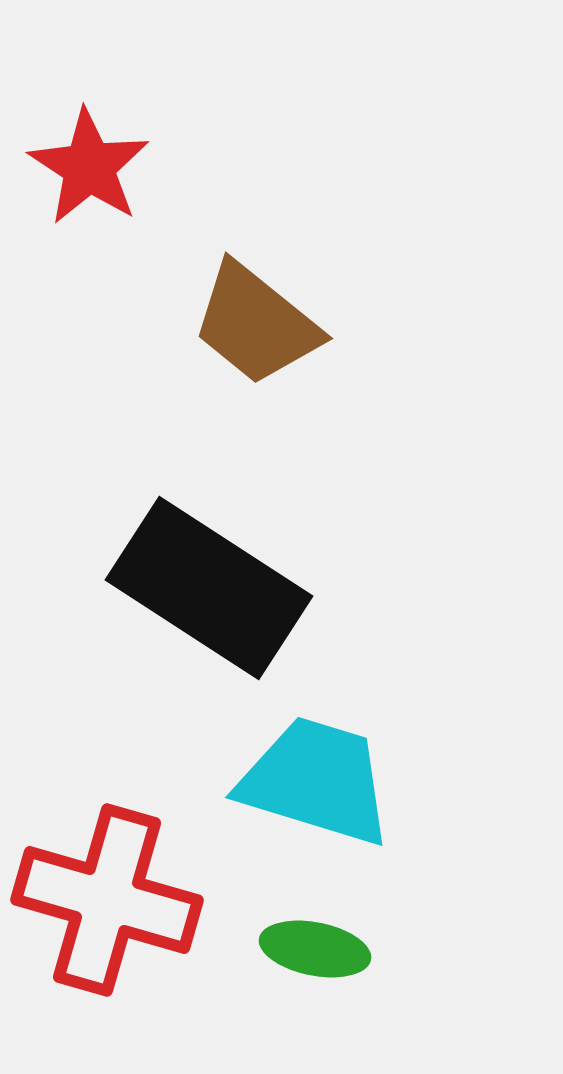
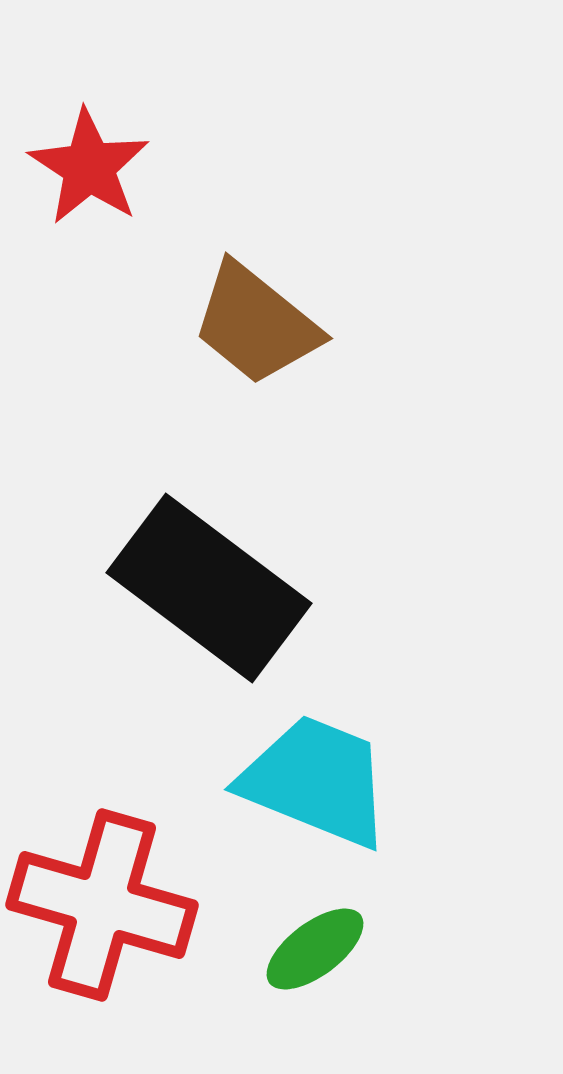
black rectangle: rotated 4 degrees clockwise
cyan trapezoid: rotated 5 degrees clockwise
red cross: moved 5 px left, 5 px down
green ellipse: rotated 48 degrees counterclockwise
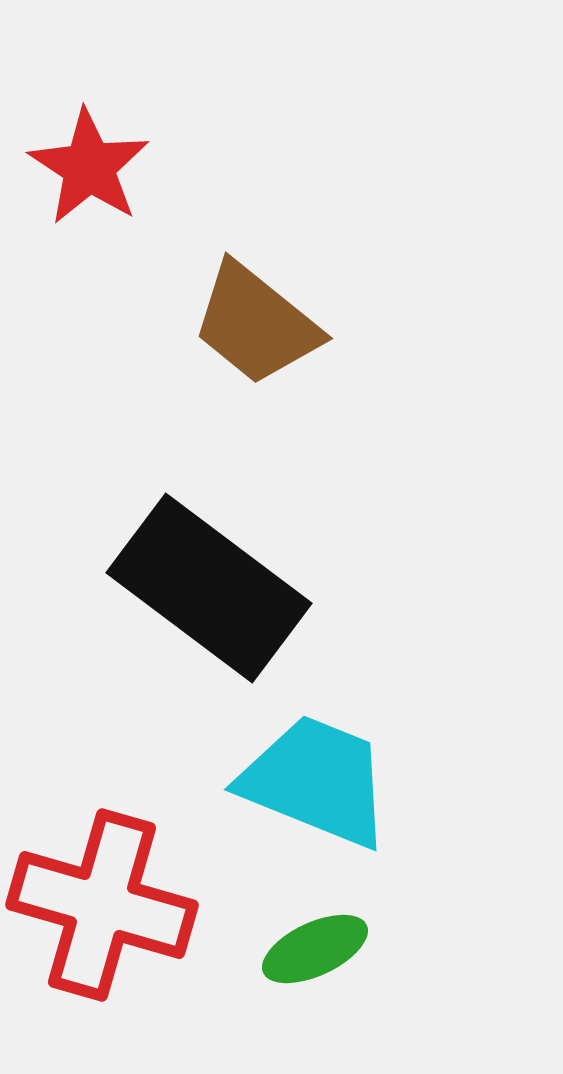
green ellipse: rotated 12 degrees clockwise
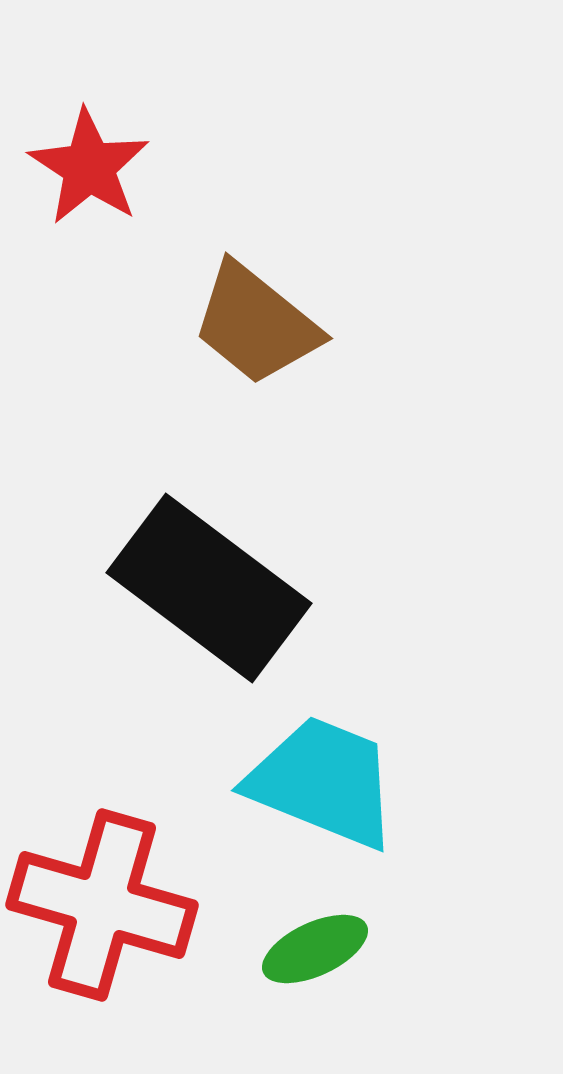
cyan trapezoid: moved 7 px right, 1 px down
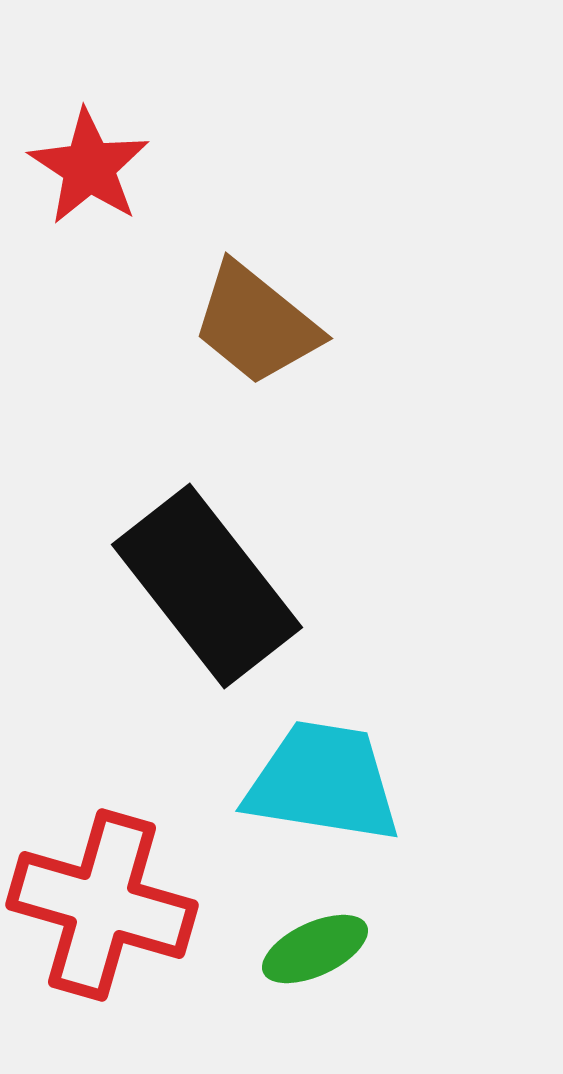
black rectangle: moved 2 px left, 2 px up; rotated 15 degrees clockwise
cyan trapezoid: rotated 13 degrees counterclockwise
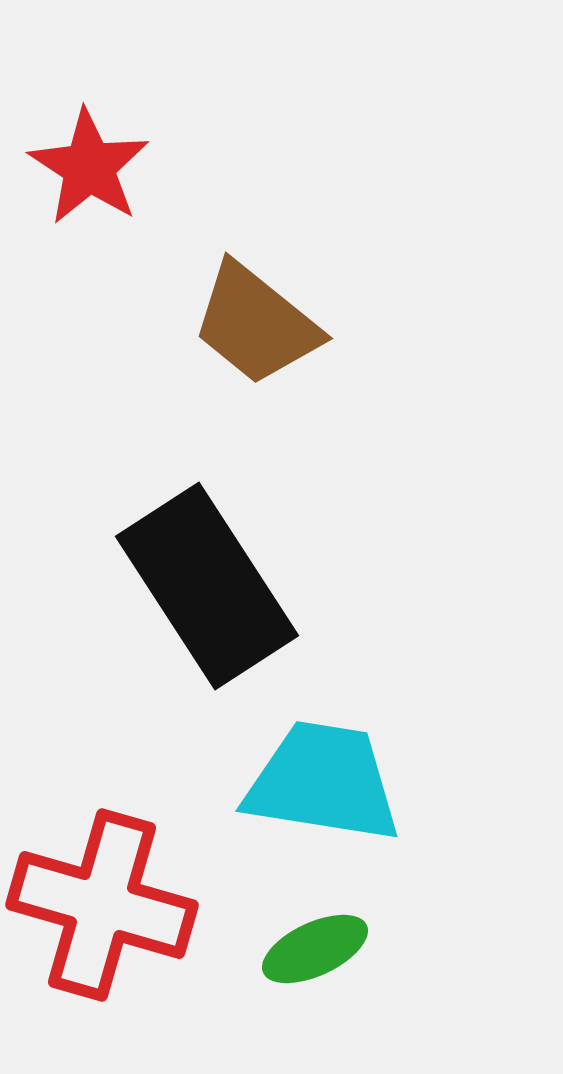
black rectangle: rotated 5 degrees clockwise
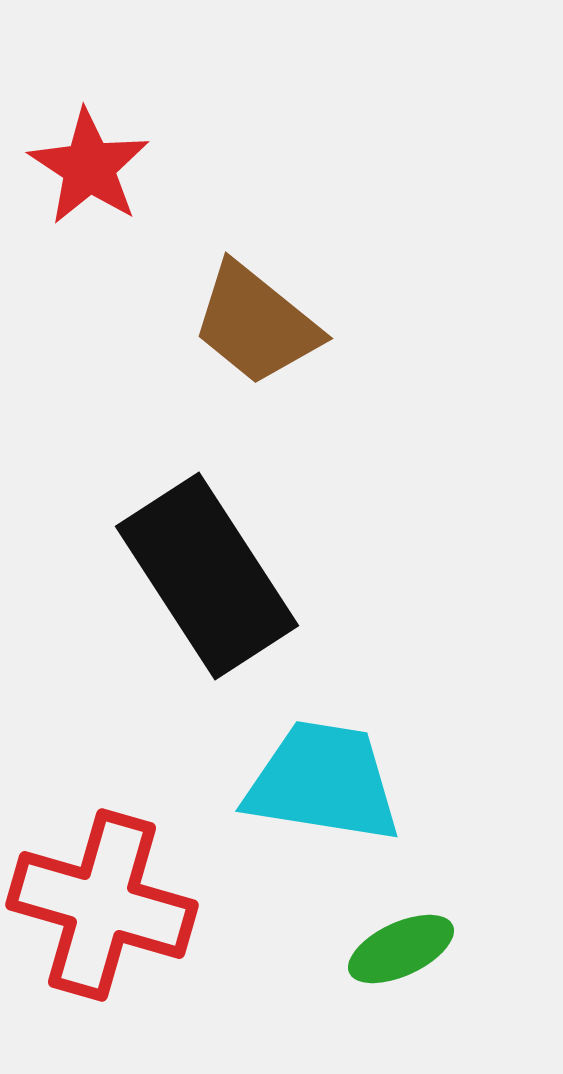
black rectangle: moved 10 px up
green ellipse: moved 86 px right
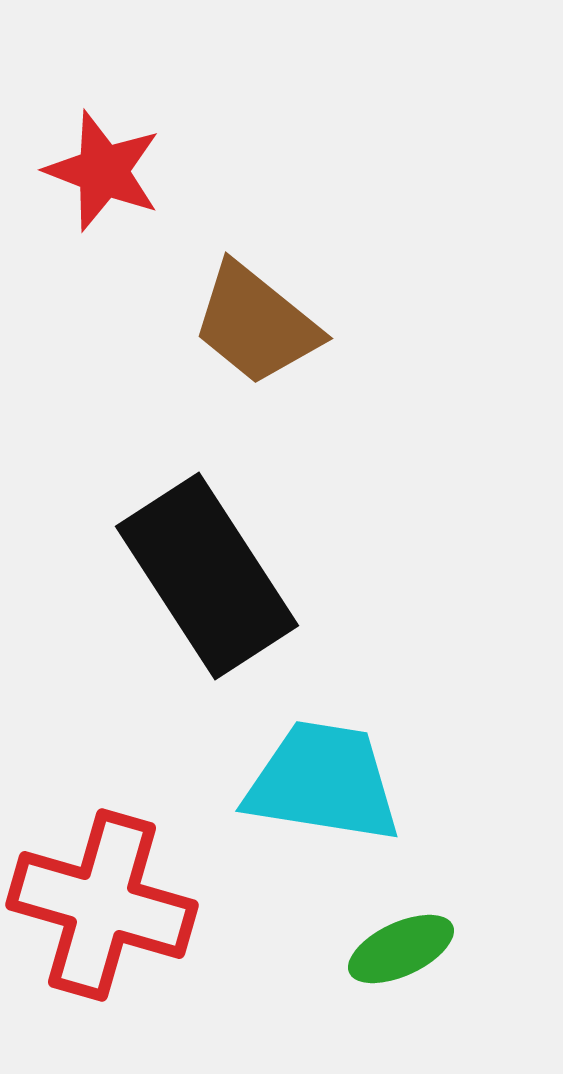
red star: moved 14 px right, 4 px down; rotated 12 degrees counterclockwise
